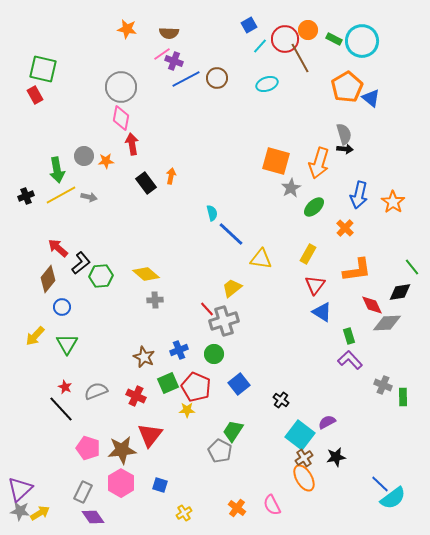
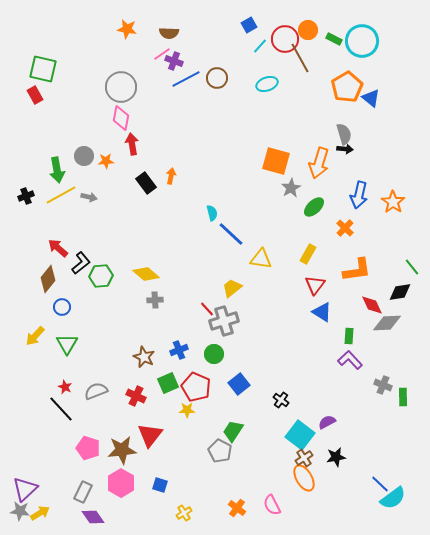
green rectangle at (349, 336): rotated 21 degrees clockwise
purple triangle at (20, 489): moved 5 px right
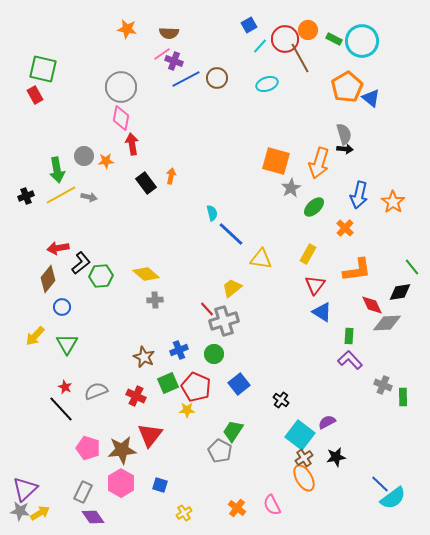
red arrow at (58, 248): rotated 50 degrees counterclockwise
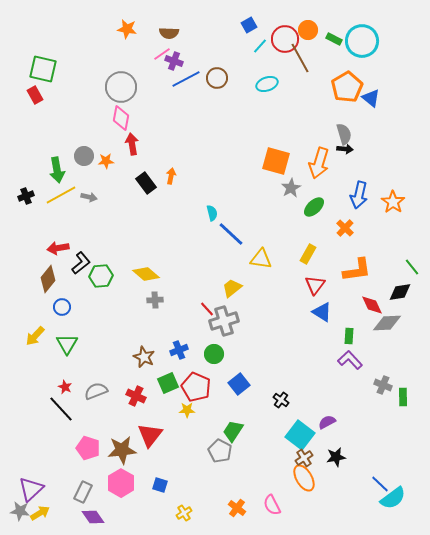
purple triangle at (25, 489): moved 6 px right
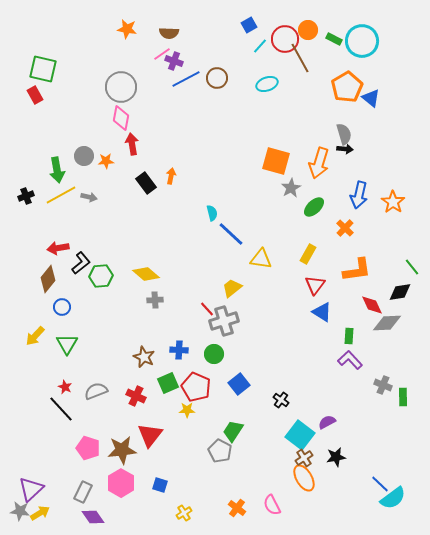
blue cross at (179, 350): rotated 24 degrees clockwise
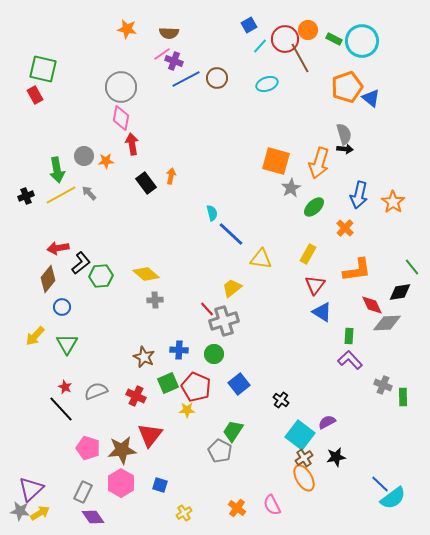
orange pentagon at (347, 87): rotated 12 degrees clockwise
gray arrow at (89, 197): moved 4 px up; rotated 147 degrees counterclockwise
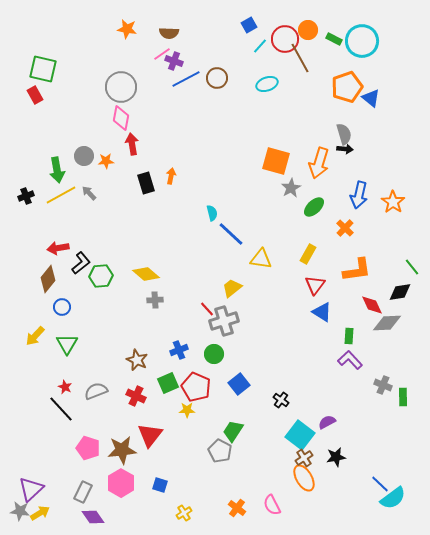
black rectangle at (146, 183): rotated 20 degrees clockwise
blue cross at (179, 350): rotated 24 degrees counterclockwise
brown star at (144, 357): moved 7 px left, 3 px down
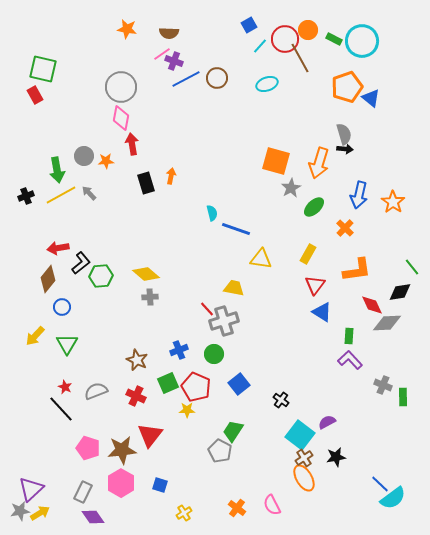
blue line at (231, 234): moved 5 px right, 5 px up; rotated 24 degrees counterclockwise
yellow trapezoid at (232, 288): moved 2 px right; rotated 50 degrees clockwise
gray cross at (155, 300): moved 5 px left, 3 px up
gray star at (20, 511): rotated 18 degrees counterclockwise
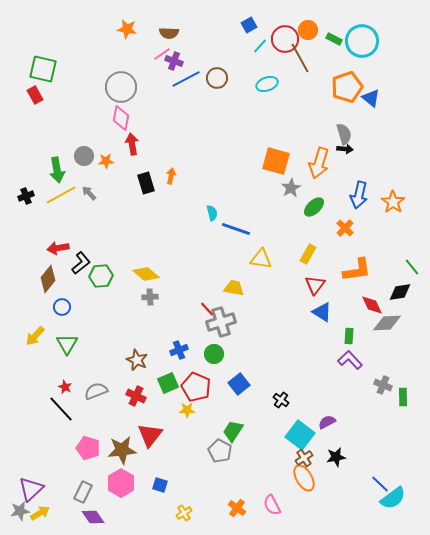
gray cross at (224, 321): moved 3 px left, 1 px down
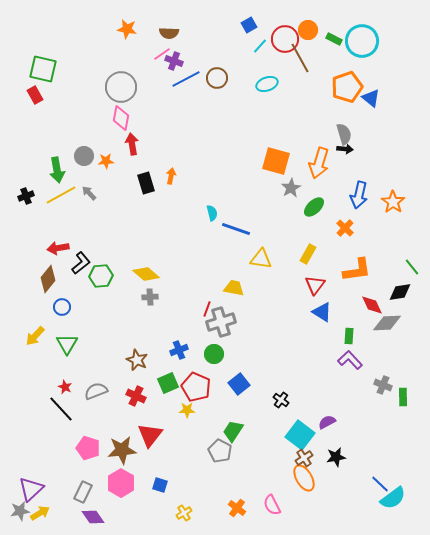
red line at (207, 309): rotated 63 degrees clockwise
